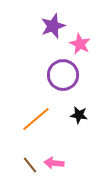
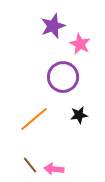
purple circle: moved 2 px down
black star: rotated 18 degrees counterclockwise
orange line: moved 2 px left
pink arrow: moved 6 px down
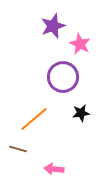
black star: moved 2 px right, 2 px up
brown line: moved 12 px left, 16 px up; rotated 36 degrees counterclockwise
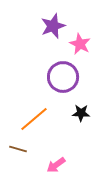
black star: rotated 12 degrees clockwise
pink arrow: moved 2 px right, 4 px up; rotated 42 degrees counterclockwise
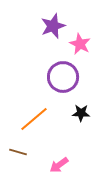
brown line: moved 3 px down
pink arrow: moved 3 px right
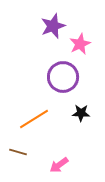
pink star: rotated 20 degrees clockwise
orange line: rotated 8 degrees clockwise
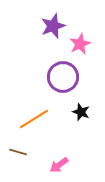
black star: moved 1 px up; rotated 18 degrees clockwise
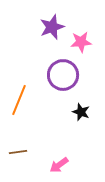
purple star: moved 1 px left, 1 px down
pink star: moved 1 px right, 2 px up; rotated 20 degrees clockwise
purple circle: moved 2 px up
orange line: moved 15 px left, 19 px up; rotated 36 degrees counterclockwise
brown line: rotated 24 degrees counterclockwise
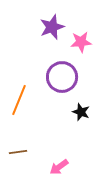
purple circle: moved 1 px left, 2 px down
pink arrow: moved 2 px down
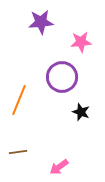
purple star: moved 11 px left, 5 px up; rotated 15 degrees clockwise
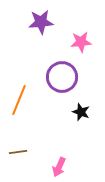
pink arrow: rotated 30 degrees counterclockwise
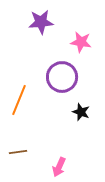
pink star: rotated 15 degrees clockwise
